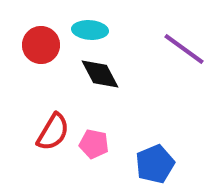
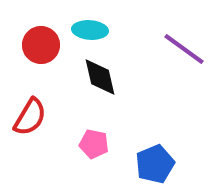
black diamond: moved 3 px down; rotated 15 degrees clockwise
red semicircle: moved 23 px left, 15 px up
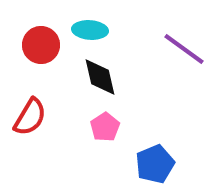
pink pentagon: moved 11 px right, 17 px up; rotated 28 degrees clockwise
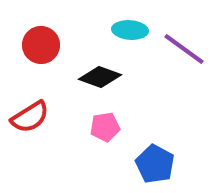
cyan ellipse: moved 40 px right
black diamond: rotated 57 degrees counterclockwise
red semicircle: rotated 27 degrees clockwise
pink pentagon: rotated 24 degrees clockwise
blue pentagon: rotated 21 degrees counterclockwise
